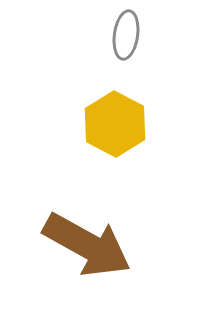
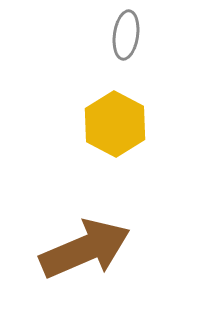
brown arrow: moved 2 px left, 4 px down; rotated 52 degrees counterclockwise
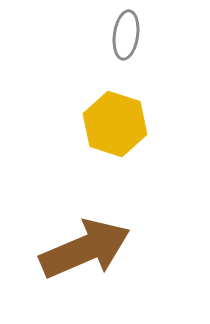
yellow hexagon: rotated 10 degrees counterclockwise
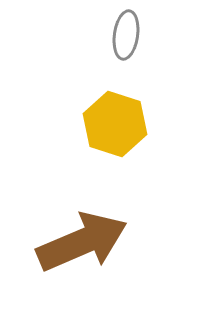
brown arrow: moved 3 px left, 7 px up
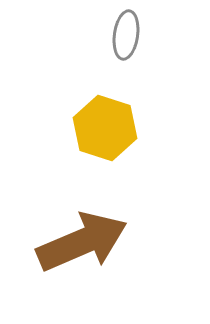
yellow hexagon: moved 10 px left, 4 px down
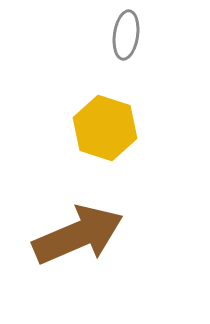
brown arrow: moved 4 px left, 7 px up
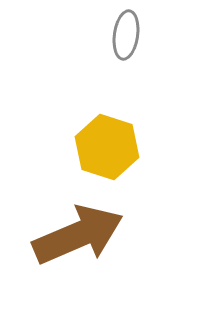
yellow hexagon: moved 2 px right, 19 px down
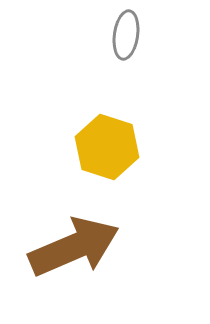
brown arrow: moved 4 px left, 12 px down
